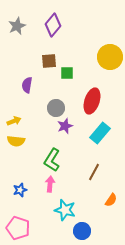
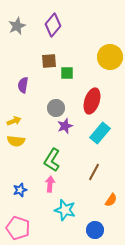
purple semicircle: moved 4 px left
blue circle: moved 13 px right, 1 px up
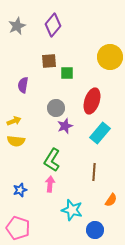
brown line: rotated 24 degrees counterclockwise
cyan star: moved 7 px right
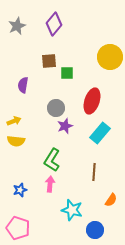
purple diamond: moved 1 px right, 1 px up
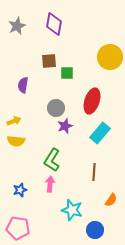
purple diamond: rotated 30 degrees counterclockwise
pink pentagon: rotated 10 degrees counterclockwise
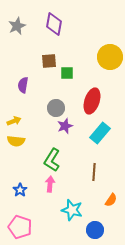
blue star: rotated 16 degrees counterclockwise
pink pentagon: moved 2 px right, 1 px up; rotated 10 degrees clockwise
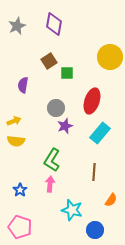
brown square: rotated 28 degrees counterclockwise
